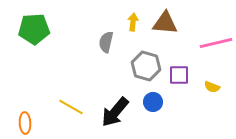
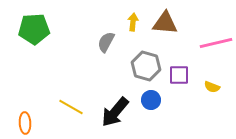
gray semicircle: rotated 15 degrees clockwise
blue circle: moved 2 px left, 2 px up
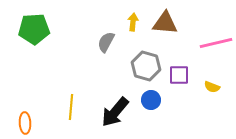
yellow line: rotated 65 degrees clockwise
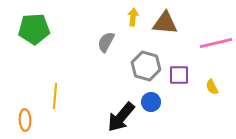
yellow arrow: moved 5 px up
yellow semicircle: rotated 42 degrees clockwise
blue circle: moved 2 px down
yellow line: moved 16 px left, 11 px up
black arrow: moved 6 px right, 5 px down
orange ellipse: moved 3 px up
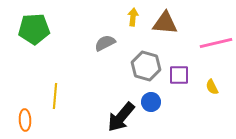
gray semicircle: moved 1 px left, 1 px down; rotated 35 degrees clockwise
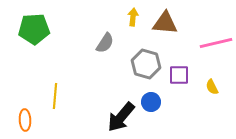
gray semicircle: rotated 150 degrees clockwise
gray hexagon: moved 2 px up
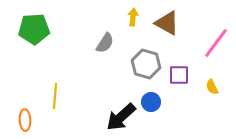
brown triangle: moved 2 px right; rotated 24 degrees clockwise
pink line: rotated 40 degrees counterclockwise
black arrow: rotated 8 degrees clockwise
